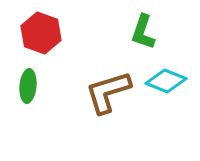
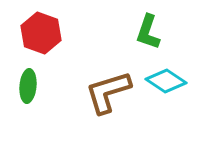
green L-shape: moved 5 px right
cyan diamond: rotated 12 degrees clockwise
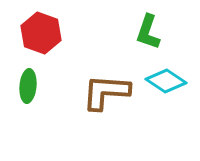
brown L-shape: moved 2 px left; rotated 21 degrees clockwise
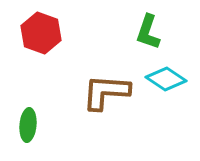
cyan diamond: moved 2 px up
green ellipse: moved 39 px down
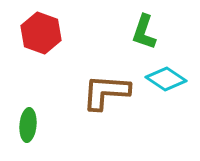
green L-shape: moved 4 px left
